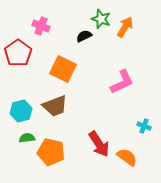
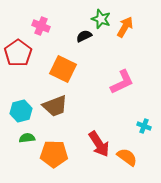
orange pentagon: moved 3 px right, 2 px down; rotated 12 degrees counterclockwise
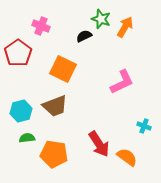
orange pentagon: rotated 8 degrees clockwise
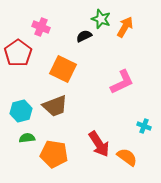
pink cross: moved 1 px down
